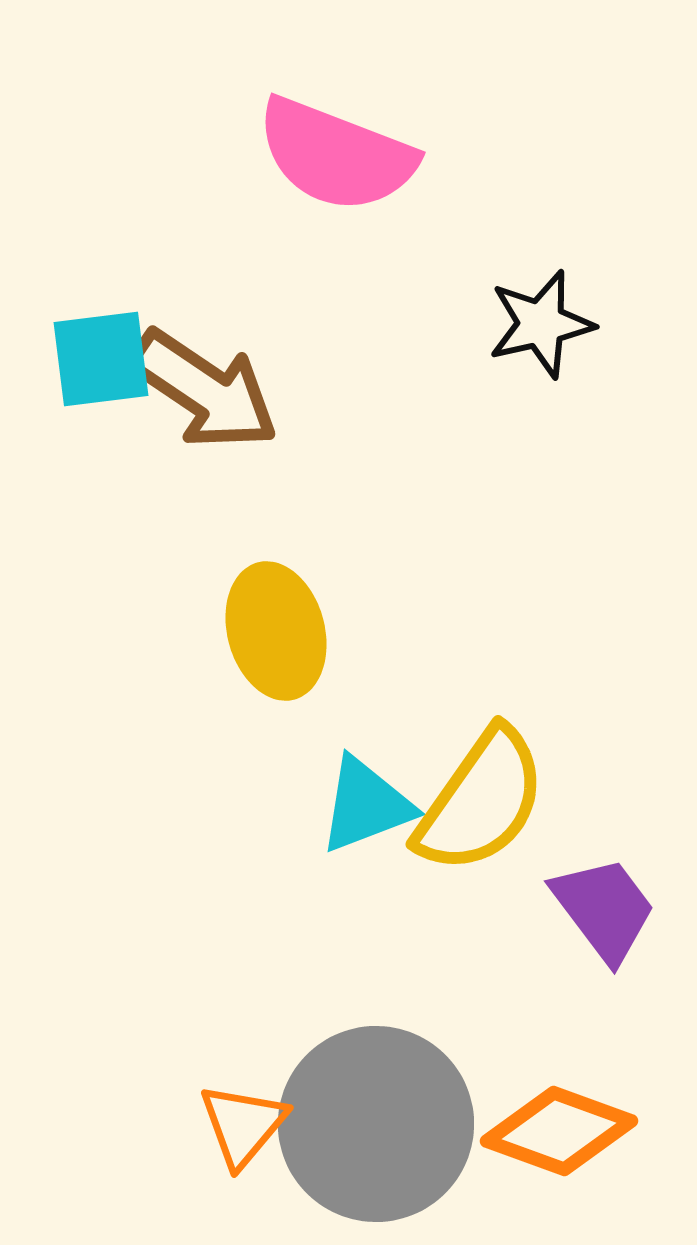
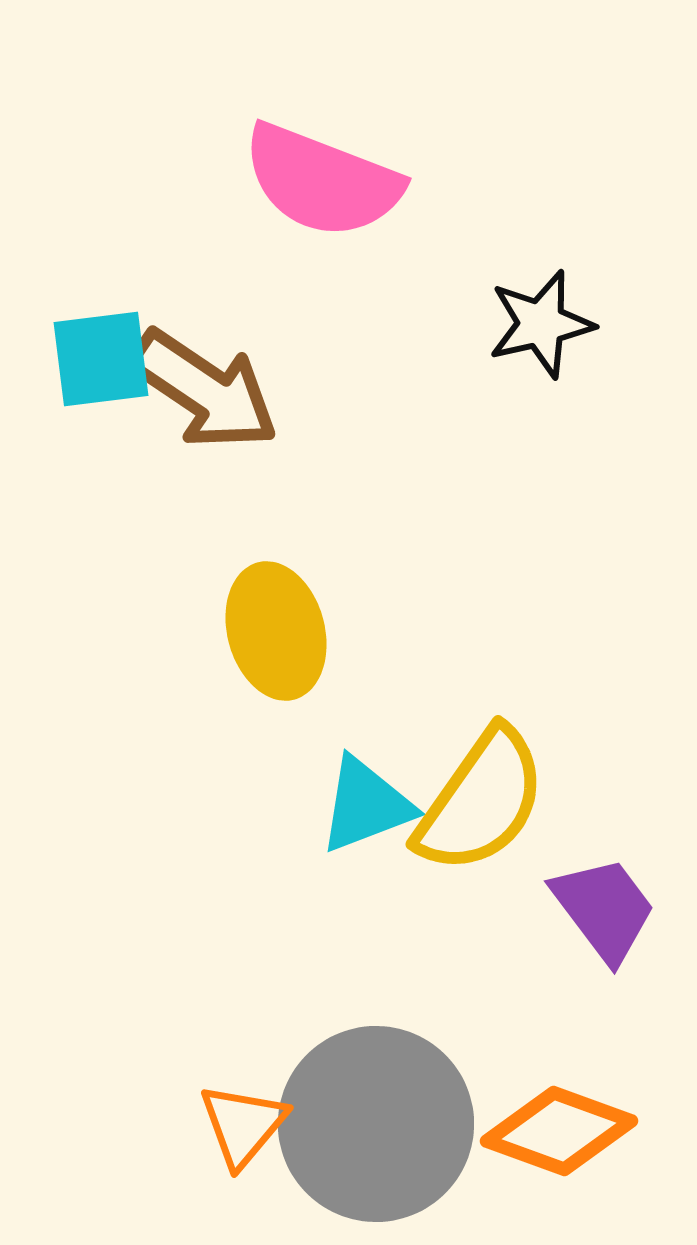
pink semicircle: moved 14 px left, 26 px down
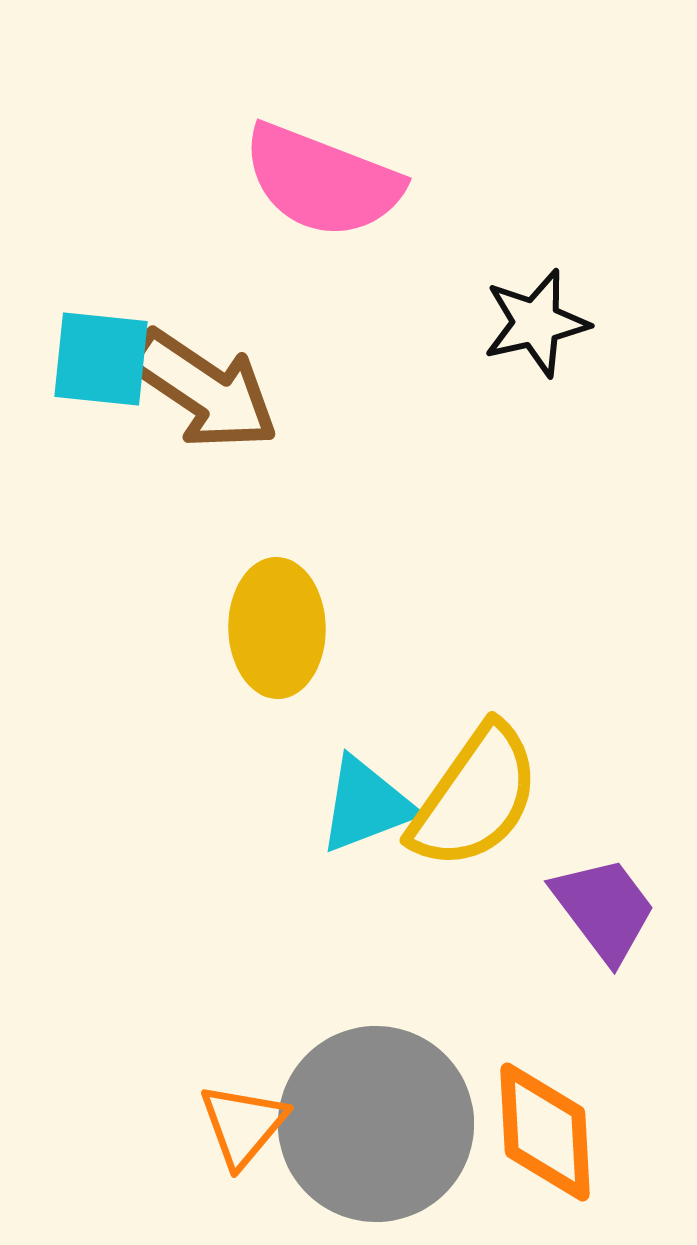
black star: moved 5 px left, 1 px up
cyan square: rotated 13 degrees clockwise
yellow ellipse: moved 1 px right, 3 px up; rotated 14 degrees clockwise
yellow semicircle: moved 6 px left, 4 px up
orange diamond: moved 14 px left, 1 px down; rotated 67 degrees clockwise
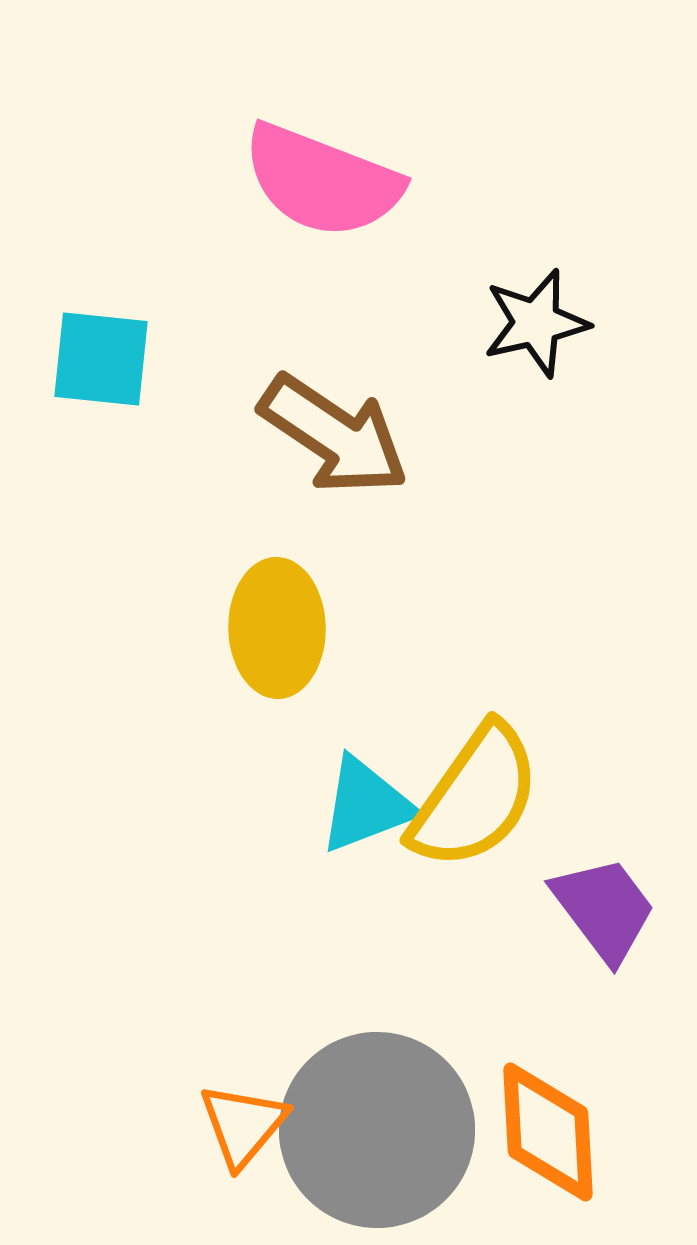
brown arrow: moved 130 px right, 45 px down
gray circle: moved 1 px right, 6 px down
orange diamond: moved 3 px right
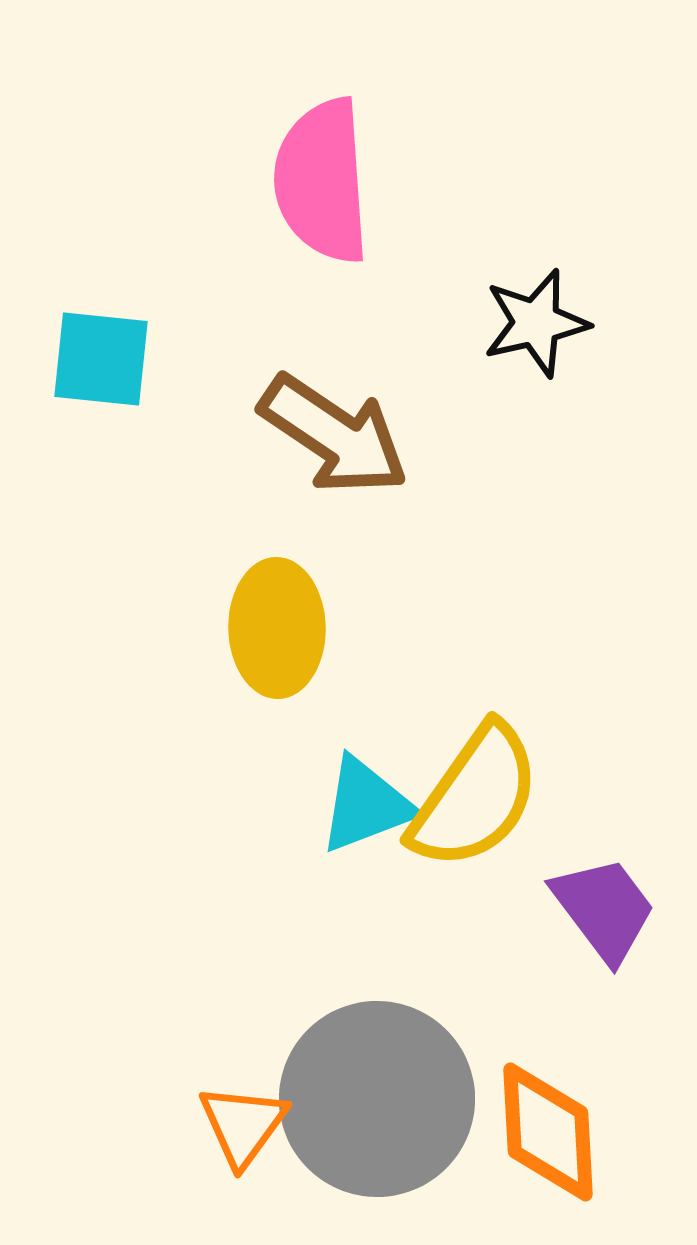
pink semicircle: rotated 65 degrees clockwise
orange triangle: rotated 4 degrees counterclockwise
gray circle: moved 31 px up
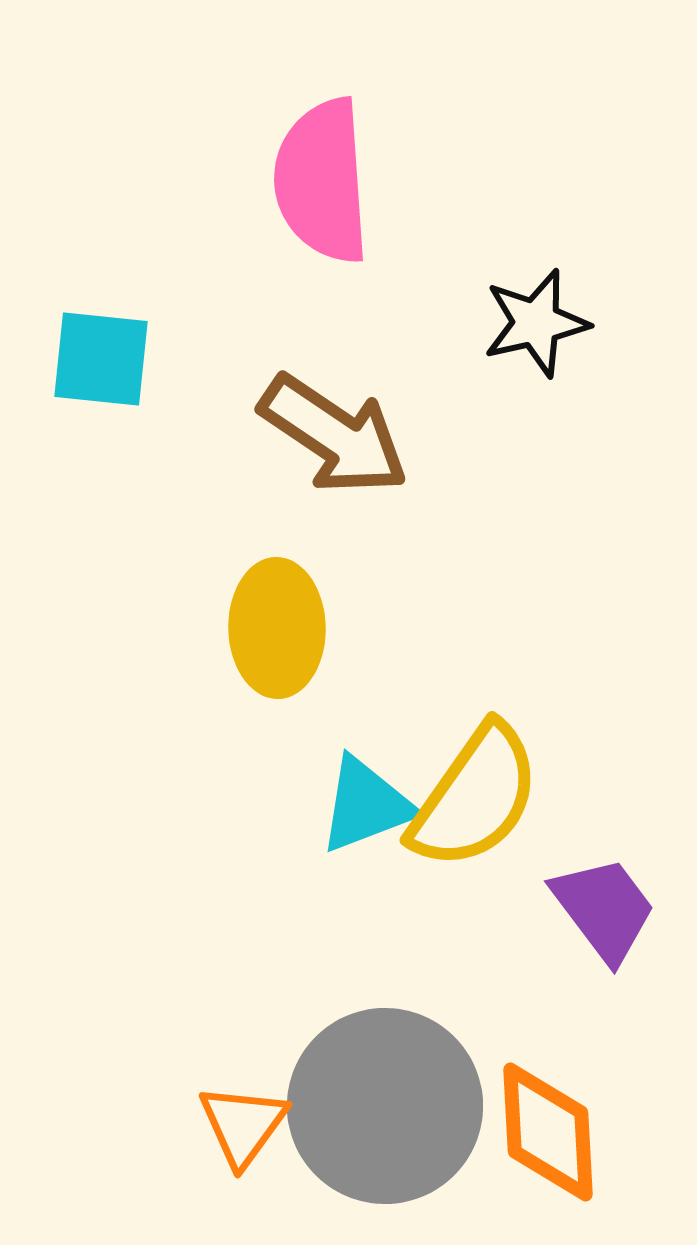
gray circle: moved 8 px right, 7 px down
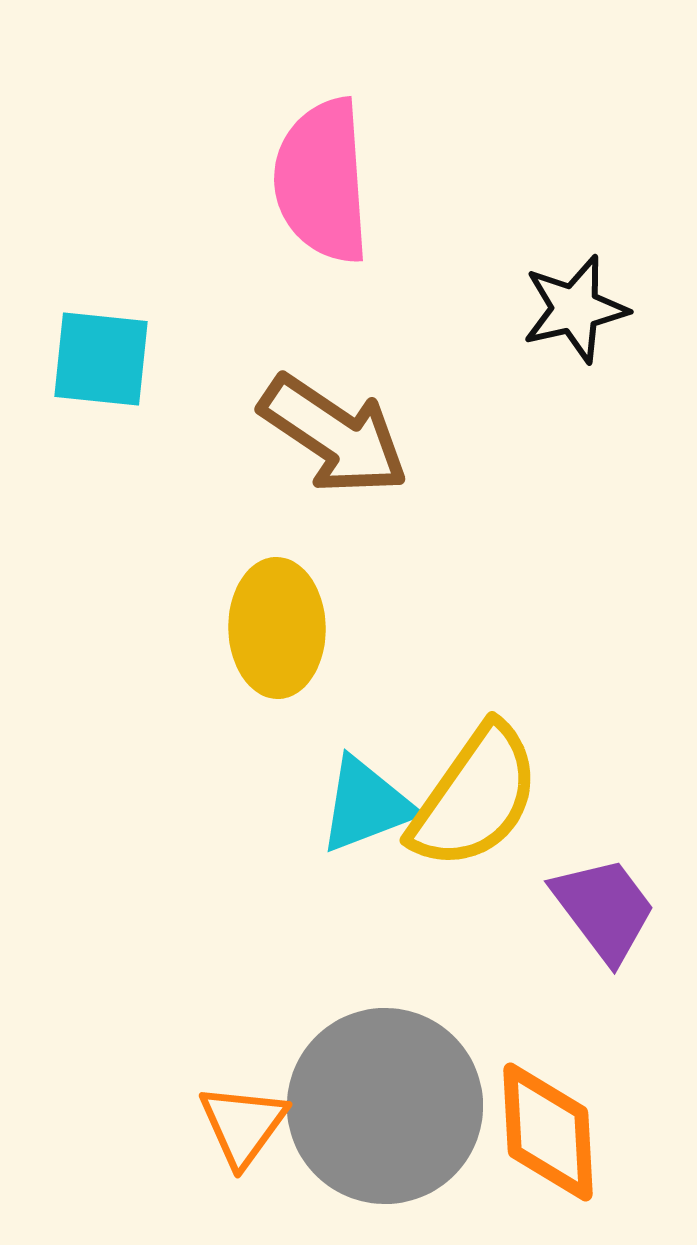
black star: moved 39 px right, 14 px up
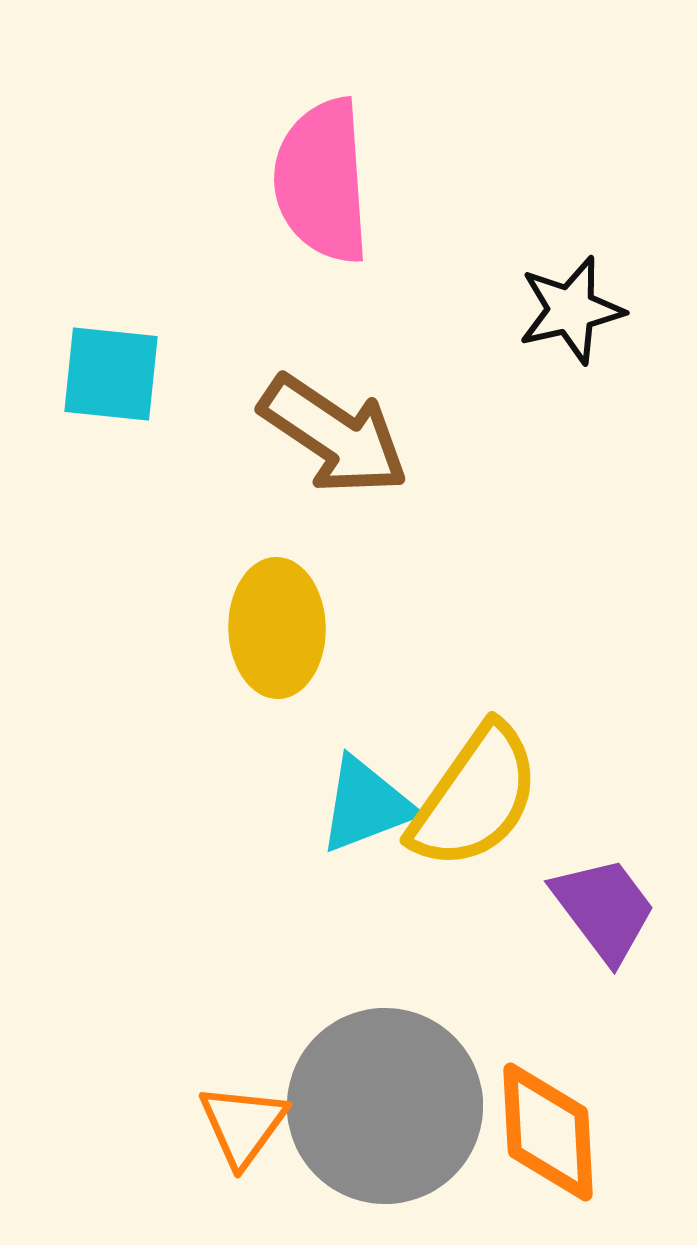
black star: moved 4 px left, 1 px down
cyan square: moved 10 px right, 15 px down
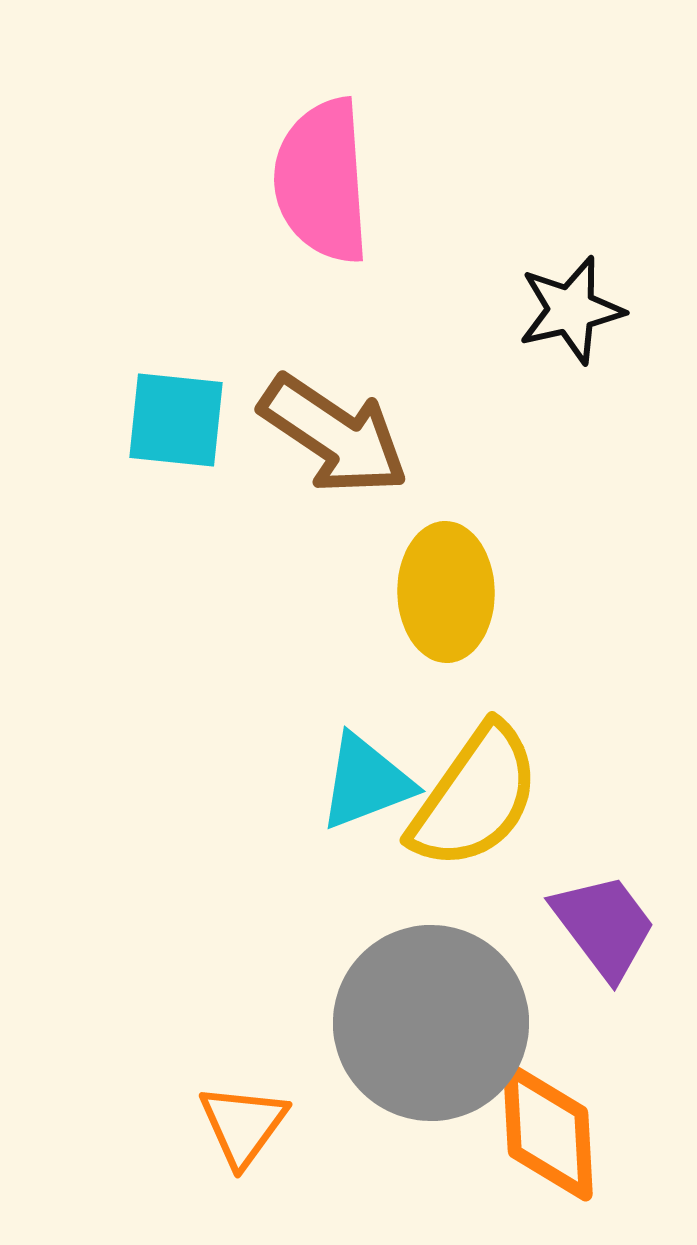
cyan square: moved 65 px right, 46 px down
yellow ellipse: moved 169 px right, 36 px up
cyan triangle: moved 23 px up
purple trapezoid: moved 17 px down
gray circle: moved 46 px right, 83 px up
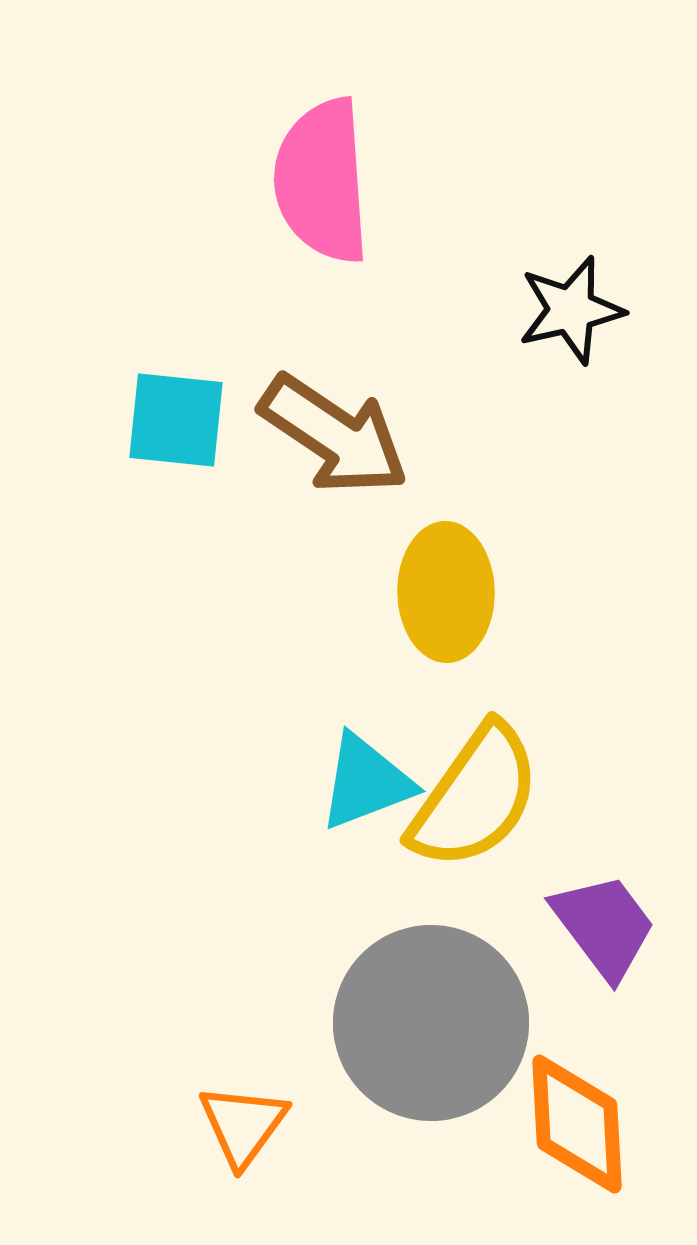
orange diamond: moved 29 px right, 8 px up
